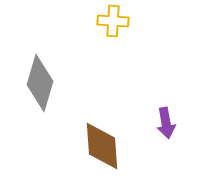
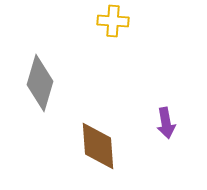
brown diamond: moved 4 px left
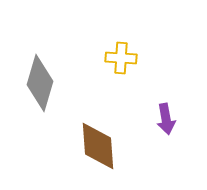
yellow cross: moved 8 px right, 37 px down
purple arrow: moved 4 px up
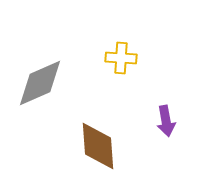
gray diamond: rotated 50 degrees clockwise
purple arrow: moved 2 px down
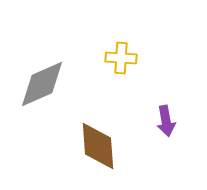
gray diamond: moved 2 px right, 1 px down
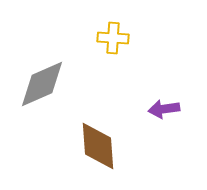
yellow cross: moved 8 px left, 20 px up
purple arrow: moved 2 px left, 12 px up; rotated 92 degrees clockwise
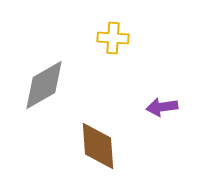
gray diamond: moved 2 px right, 1 px down; rotated 6 degrees counterclockwise
purple arrow: moved 2 px left, 2 px up
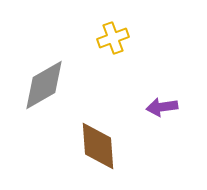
yellow cross: rotated 24 degrees counterclockwise
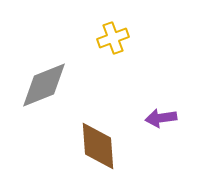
gray diamond: rotated 8 degrees clockwise
purple arrow: moved 1 px left, 11 px down
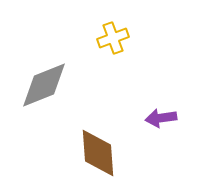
brown diamond: moved 7 px down
